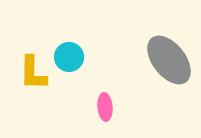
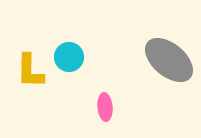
gray ellipse: rotated 12 degrees counterclockwise
yellow L-shape: moved 3 px left, 2 px up
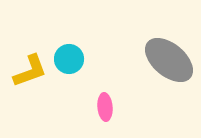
cyan circle: moved 2 px down
yellow L-shape: rotated 111 degrees counterclockwise
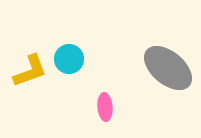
gray ellipse: moved 1 px left, 8 px down
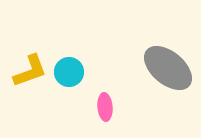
cyan circle: moved 13 px down
